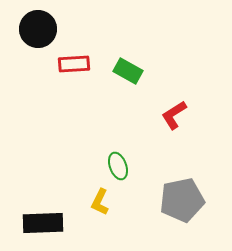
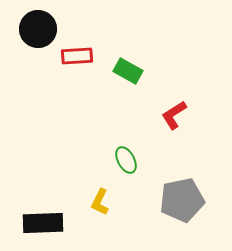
red rectangle: moved 3 px right, 8 px up
green ellipse: moved 8 px right, 6 px up; rotated 8 degrees counterclockwise
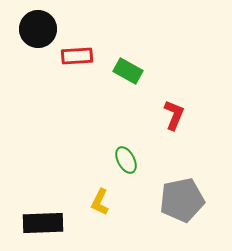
red L-shape: rotated 144 degrees clockwise
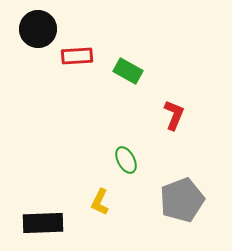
gray pentagon: rotated 9 degrees counterclockwise
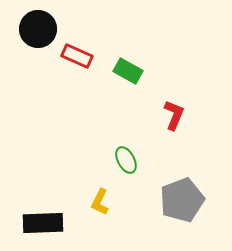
red rectangle: rotated 28 degrees clockwise
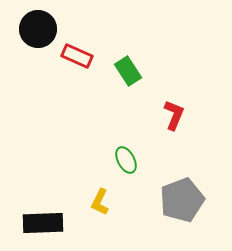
green rectangle: rotated 28 degrees clockwise
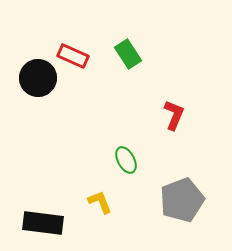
black circle: moved 49 px down
red rectangle: moved 4 px left
green rectangle: moved 17 px up
yellow L-shape: rotated 132 degrees clockwise
black rectangle: rotated 9 degrees clockwise
